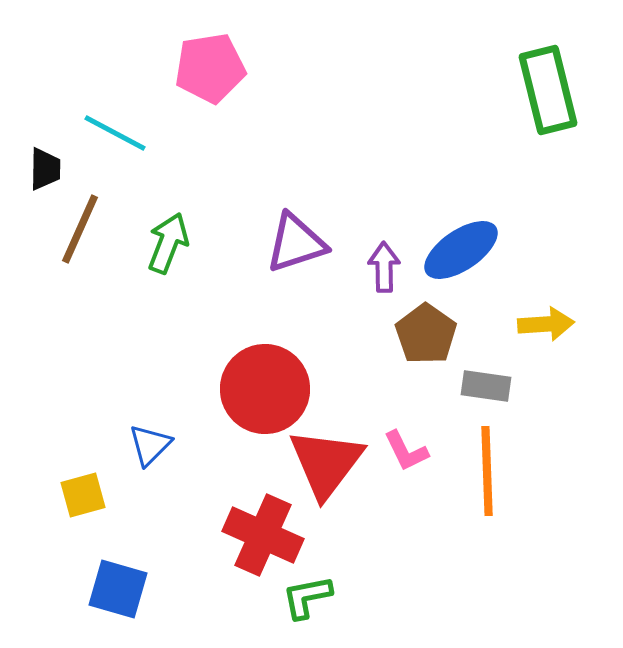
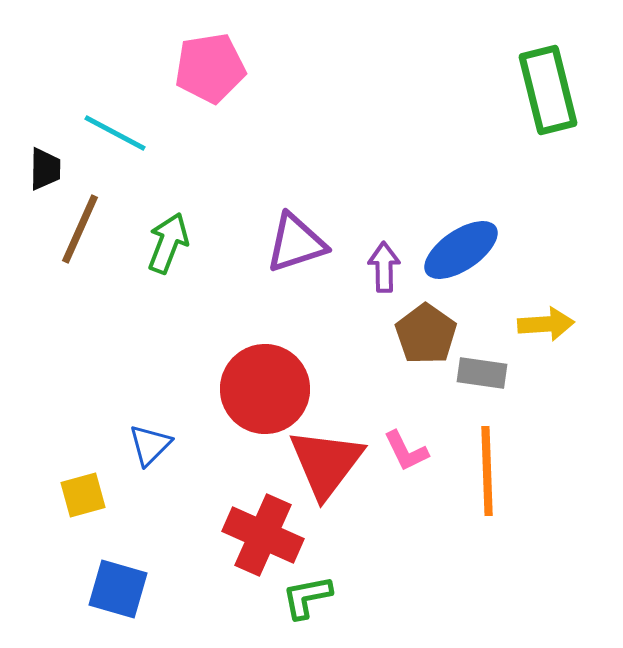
gray rectangle: moved 4 px left, 13 px up
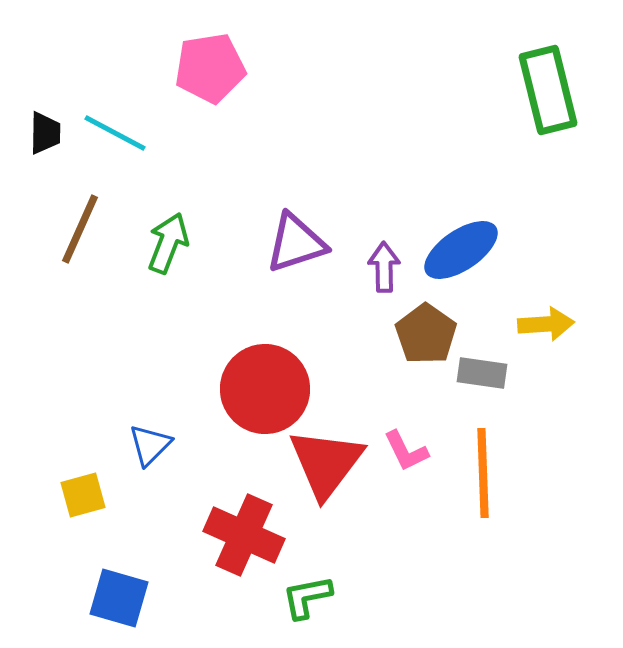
black trapezoid: moved 36 px up
orange line: moved 4 px left, 2 px down
red cross: moved 19 px left
blue square: moved 1 px right, 9 px down
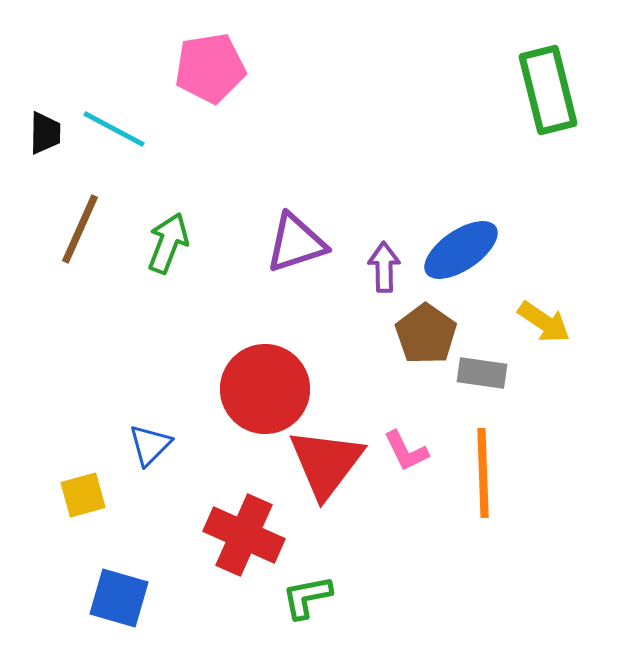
cyan line: moved 1 px left, 4 px up
yellow arrow: moved 2 px left, 2 px up; rotated 38 degrees clockwise
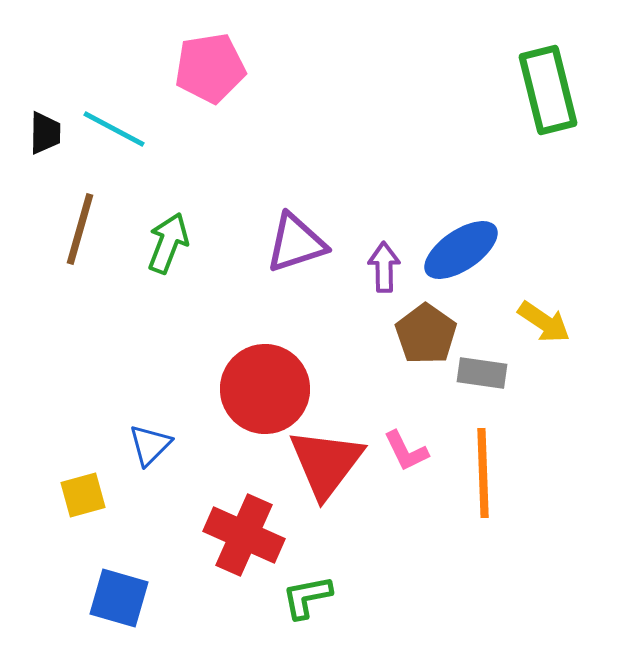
brown line: rotated 8 degrees counterclockwise
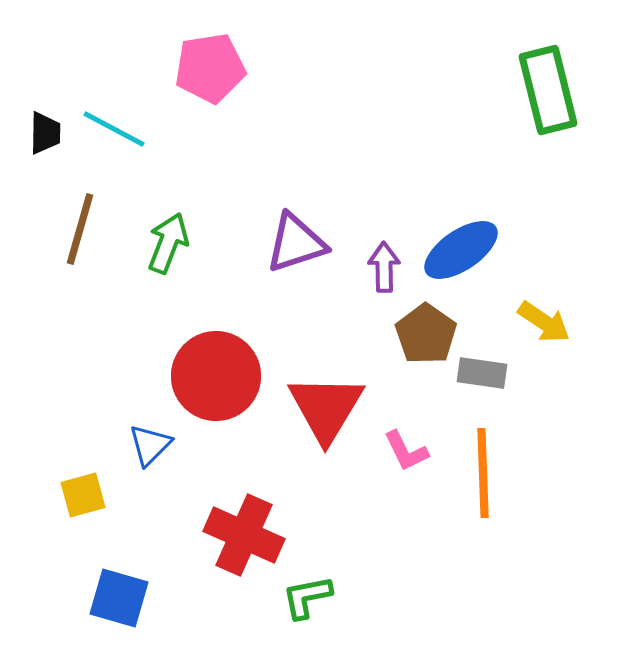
red circle: moved 49 px left, 13 px up
red triangle: moved 55 px up; rotated 6 degrees counterclockwise
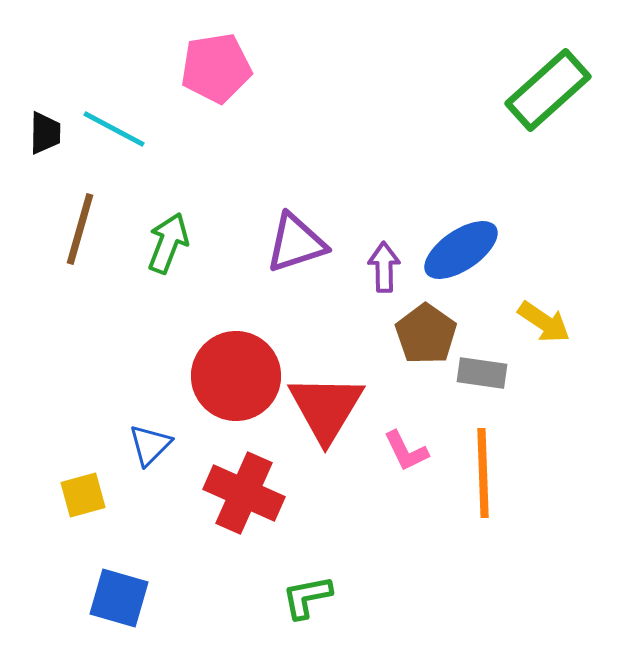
pink pentagon: moved 6 px right
green rectangle: rotated 62 degrees clockwise
red circle: moved 20 px right
red cross: moved 42 px up
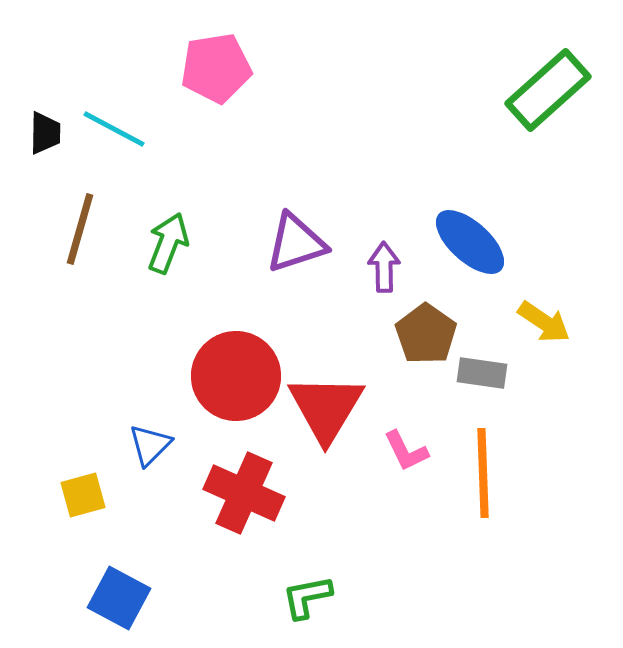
blue ellipse: moved 9 px right, 8 px up; rotated 76 degrees clockwise
blue square: rotated 12 degrees clockwise
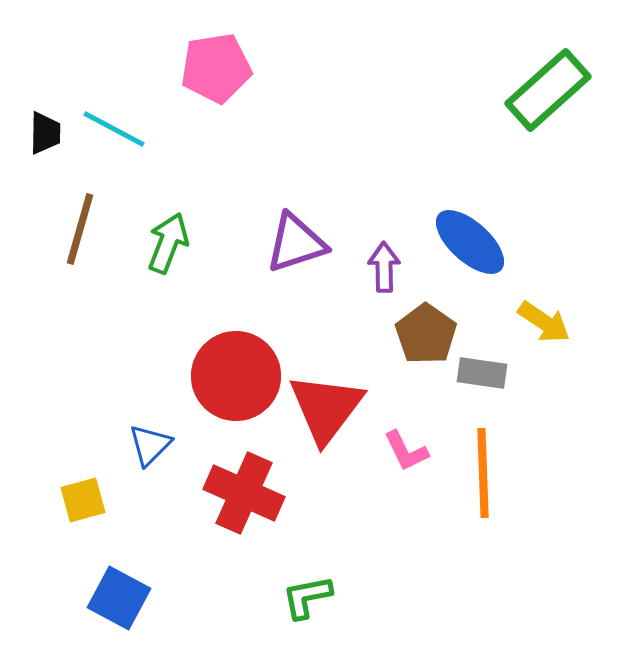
red triangle: rotated 6 degrees clockwise
yellow square: moved 5 px down
